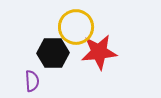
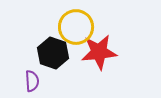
black hexagon: rotated 20 degrees clockwise
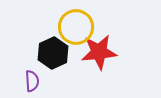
black hexagon: rotated 16 degrees clockwise
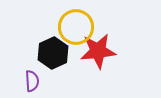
red star: moved 1 px left, 1 px up
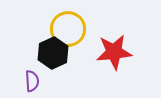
yellow circle: moved 8 px left, 2 px down
red star: moved 16 px right, 1 px down
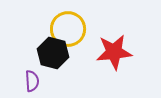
black hexagon: rotated 20 degrees counterclockwise
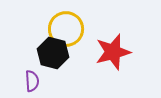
yellow circle: moved 2 px left
red star: moved 1 px left; rotated 9 degrees counterclockwise
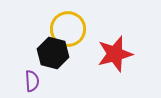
yellow circle: moved 2 px right
red star: moved 2 px right, 2 px down
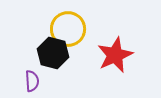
red star: moved 1 px down; rotated 9 degrees counterclockwise
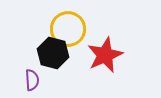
red star: moved 10 px left
purple semicircle: moved 1 px up
